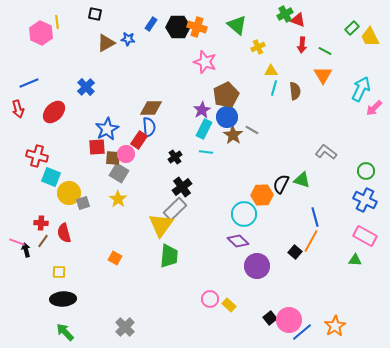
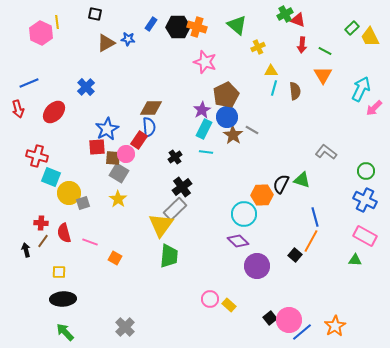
pink line at (17, 242): moved 73 px right
black square at (295, 252): moved 3 px down
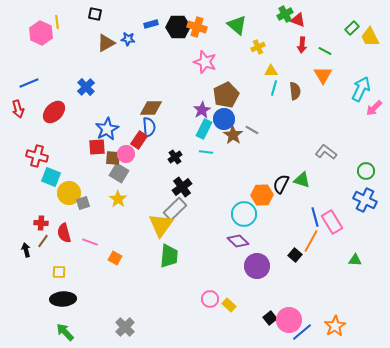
blue rectangle at (151, 24): rotated 40 degrees clockwise
blue circle at (227, 117): moved 3 px left, 2 px down
pink rectangle at (365, 236): moved 33 px left, 14 px up; rotated 30 degrees clockwise
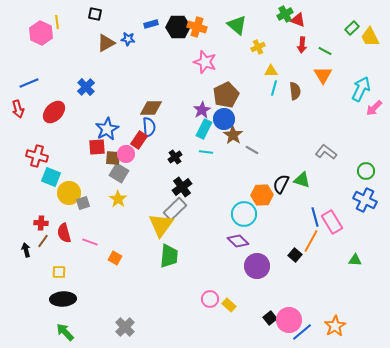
gray line at (252, 130): moved 20 px down
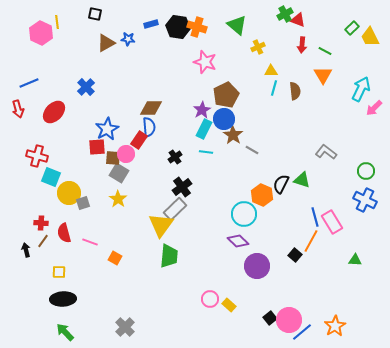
black hexagon at (178, 27): rotated 10 degrees clockwise
orange hexagon at (262, 195): rotated 25 degrees clockwise
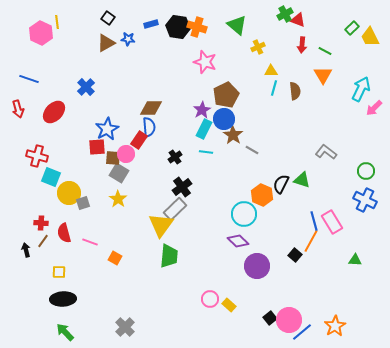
black square at (95, 14): moved 13 px right, 4 px down; rotated 24 degrees clockwise
blue line at (29, 83): moved 4 px up; rotated 42 degrees clockwise
blue line at (315, 217): moved 1 px left, 4 px down
